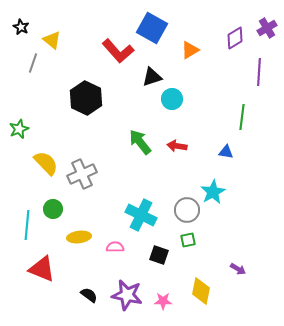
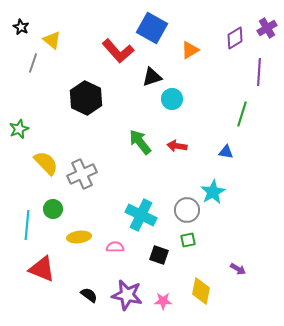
green line: moved 3 px up; rotated 10 degrees clockwise
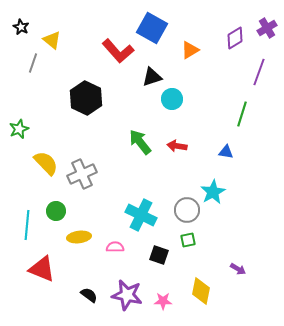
purple line: rotated 16 degrees clockwise
green circle: moved 3 px right, 2 px down
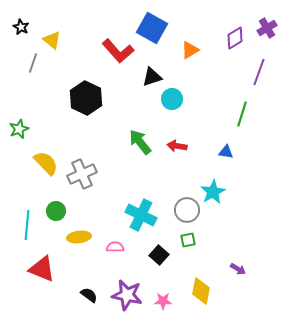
black square: rotated 24 degrees clockwise
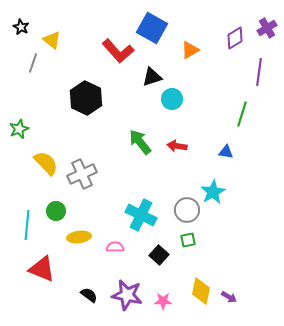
purple line: rotated 12 degrees counterclockwise
purple arrow: moved 9 px left, 28 px down
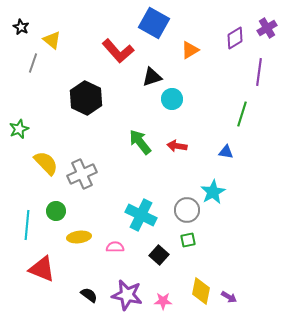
blue square: moved 2 px right, 5 px up
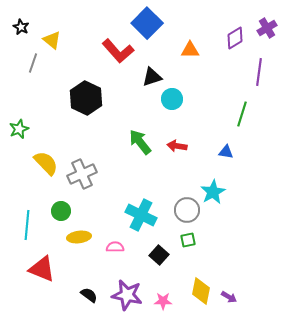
blue square: moved 7 px left; rotated 16 degrees clockwise
orange triangle: rotated 30 degrees clockwise
green circle: moved 5 px right
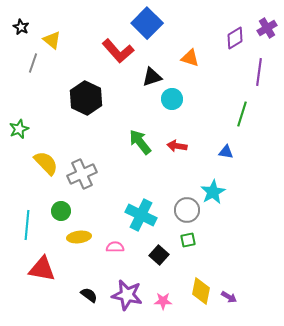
orange triangle: moved 8 px down; rotated 18 degrees clockwise
red triangle: rotated 12 degrees counterclockwise
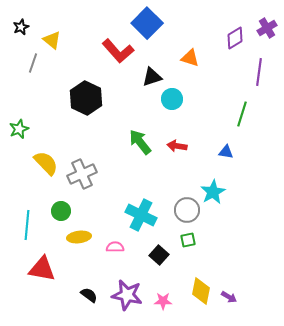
black star: rotated 21 degrees clockwise
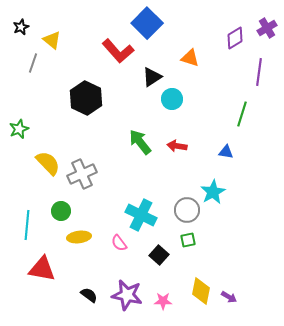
black triangle: rotated 15 degrees counterclockwise
yellow semicircle: moved 2 px right
pink semicircle: moved 4 px right, 4 px up; rotated 126 degrees counterclockwise
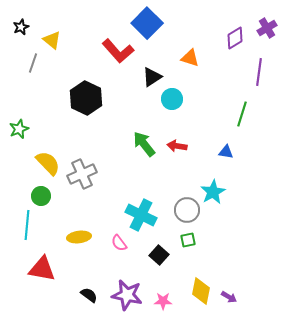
green arrow: moved 4 px right, 2 px down
green circle: moved 20 px left, 15 px up
